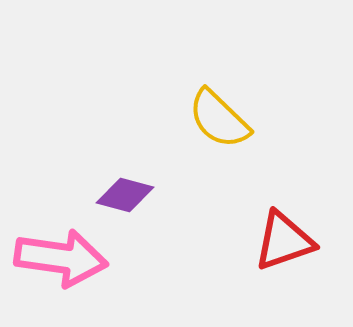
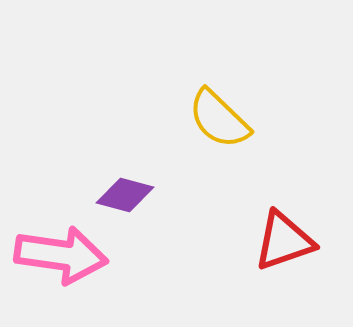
pink arrow: moved 3 px up
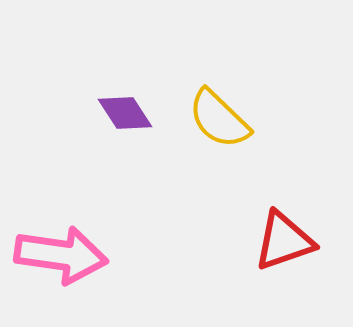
purple diamond: moved 82 px up; rotated 42 degrees clockwise
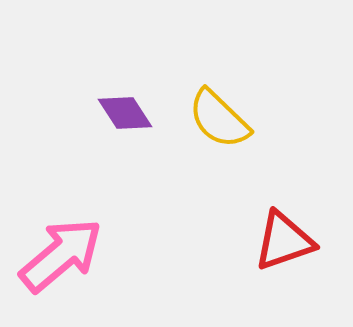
pink arrow: rotated 48 degrees counterclockwise
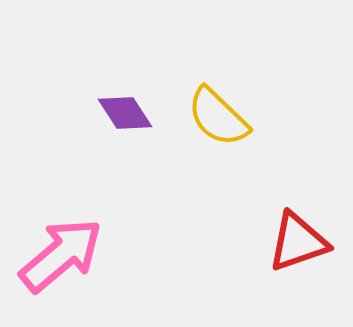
yellow semicircle: moved 1 px left, 2 px up
red triangle: moved 14 px right, 1 px down
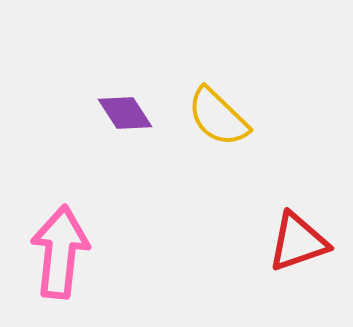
pink arrow: moved 1 px left, 3 px up; rotated 44 degrees counterclockwise
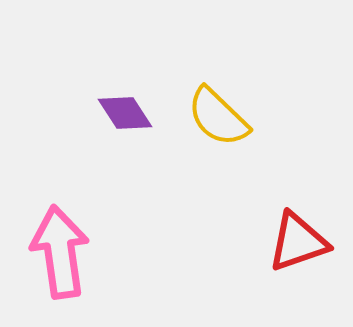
pink arrow: rotated 14 degrees counterclockwise
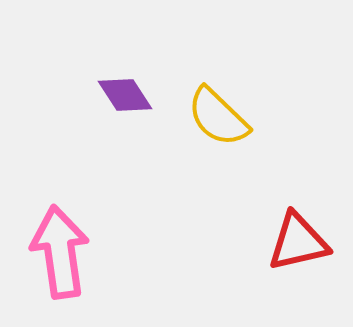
purple diamond: moved 18 px up
red triangle: rotated 6 degrees clockwise
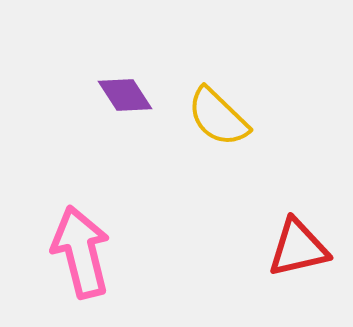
red triangle: moved 6 px down
pink arrow: moved 21 px right; rotated 6 degrees counterclockwise
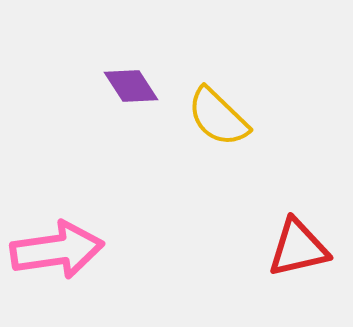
purple diamond: moved 6 px right, 9 px up
pink arrow: moved 24 px left, 2 px up; rotated 96 degrees clockwise
